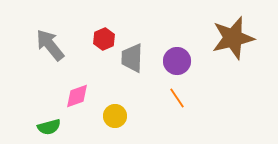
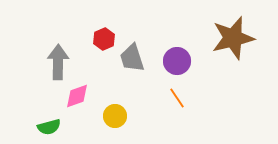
gray arrow: moved 8 px right, 17 px down; rotated 40 degrees clockwise
gray trapezoid: rotated 20 degrees counterclockwise
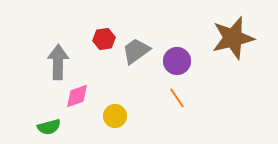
red hexagon: rotated 15 degrees clockwise
gray trapezoid: moved 4 px right, 7 px up; rotated 72 degrees clockwise
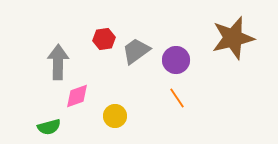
purple circle: moved 1 px left, 1 px up
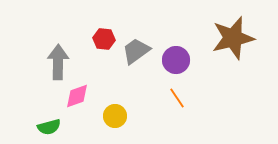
red hexagon: rotated 15 degrees clockwise
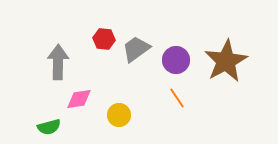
brown star: moved 7 px left, 23 px down; rotated 15 degrees counterclockwise
gray trapezoid: moved 2 px up
pink diamond: moved 2 px right, 3 px down; rotated 12 degrees clockwise
yellow circle: moved 4 px right, 1 px up
